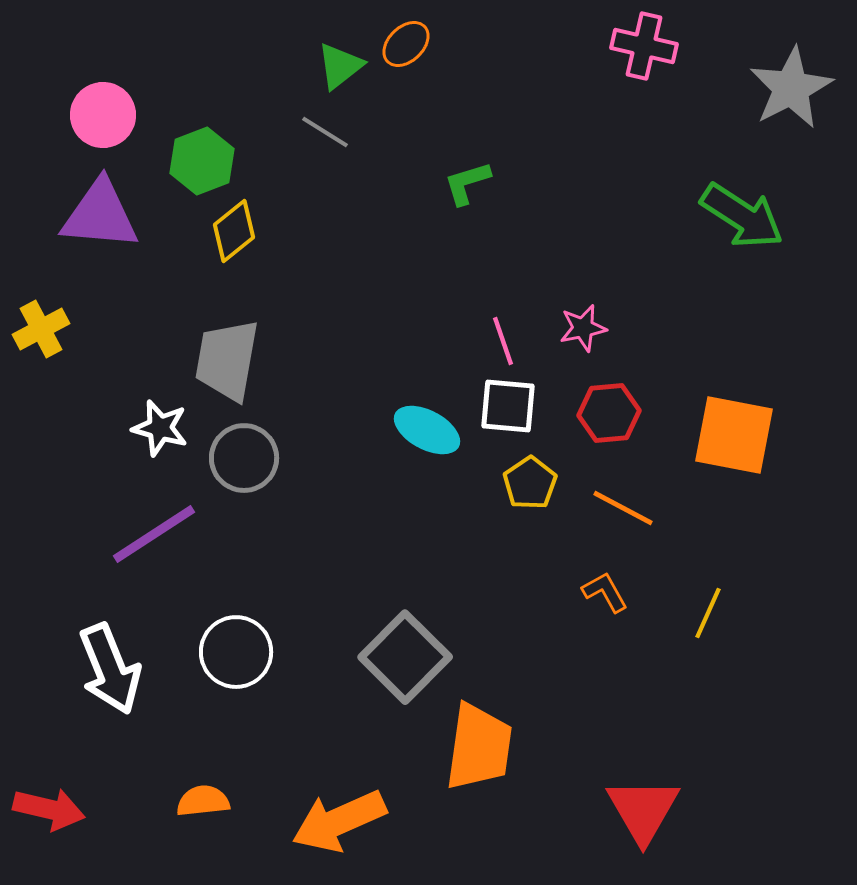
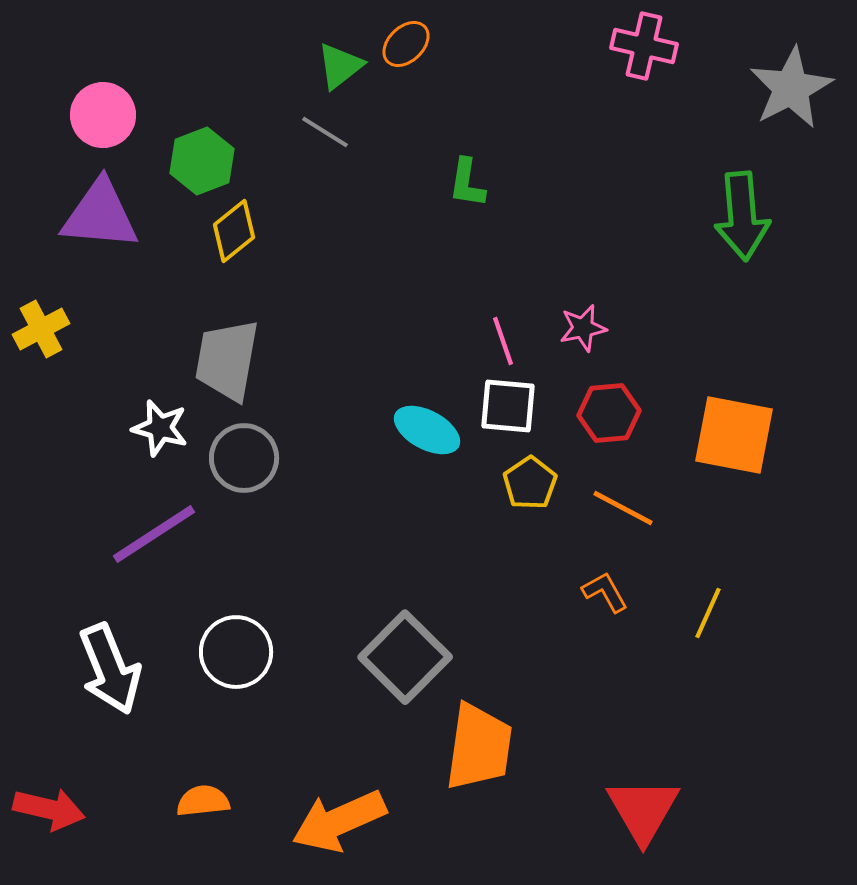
green L-shape: rotated 64 degrees counterclockwise
green arrow: rotated 52 degrees clockwise
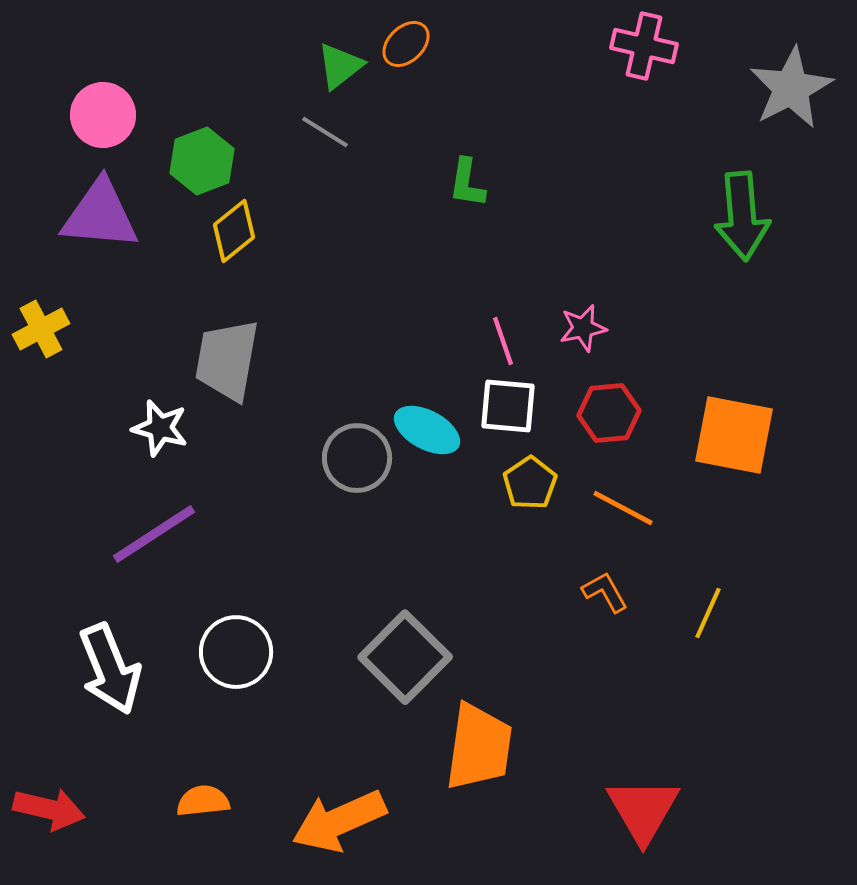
gray circle: moved 113 px right
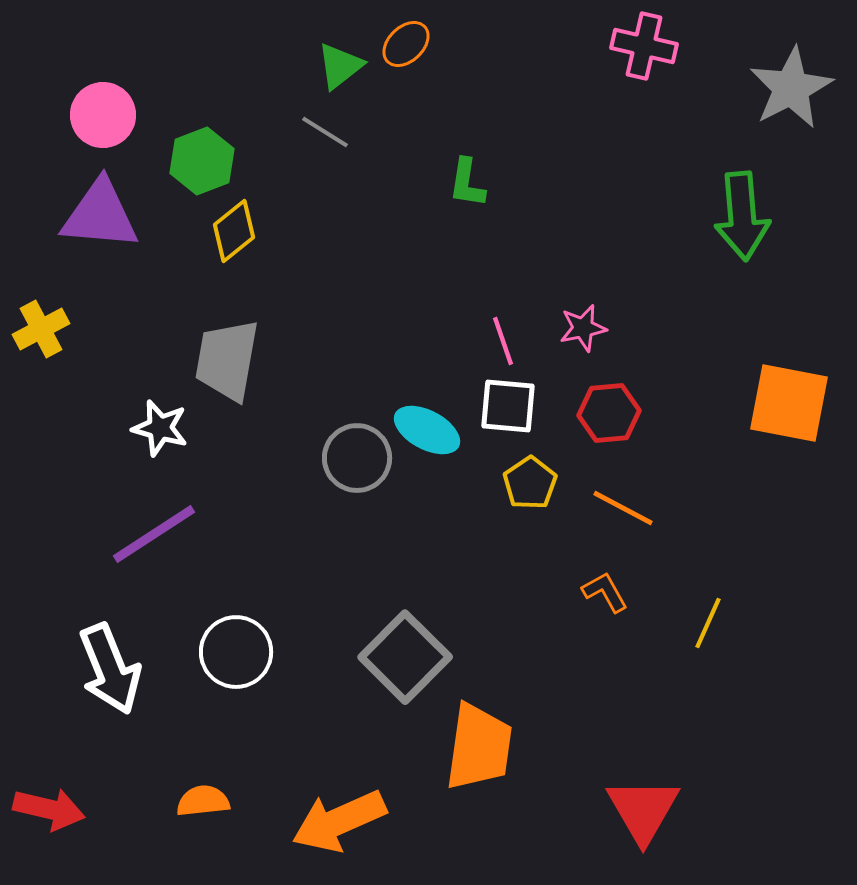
orange square: moved 55 px right, 32 px up
yellow line: moved 10 px down
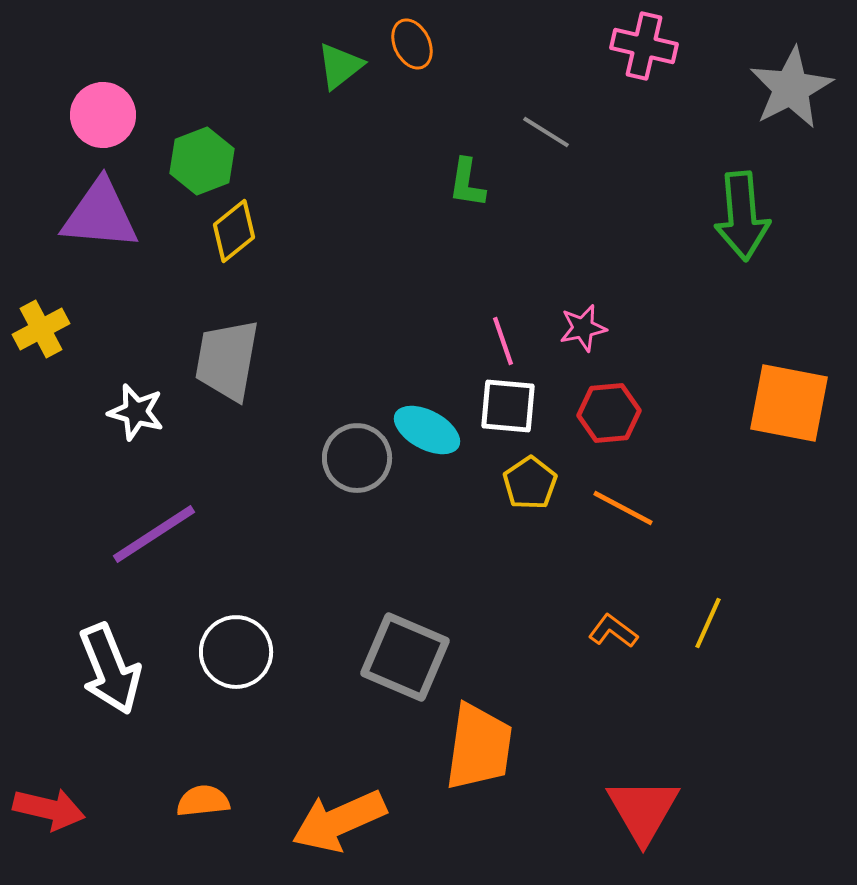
orange ellipse: moved 6 px right; rotated 72 degrees counterclockwise
gray line: moved 221 px right
white star: moved 24 px left, 16 px up
orange L-shape: moved 8 px right, 39 px down; rotated 24 degrees counterclockwise
gray square: rotated 22 degrees counterclockwise
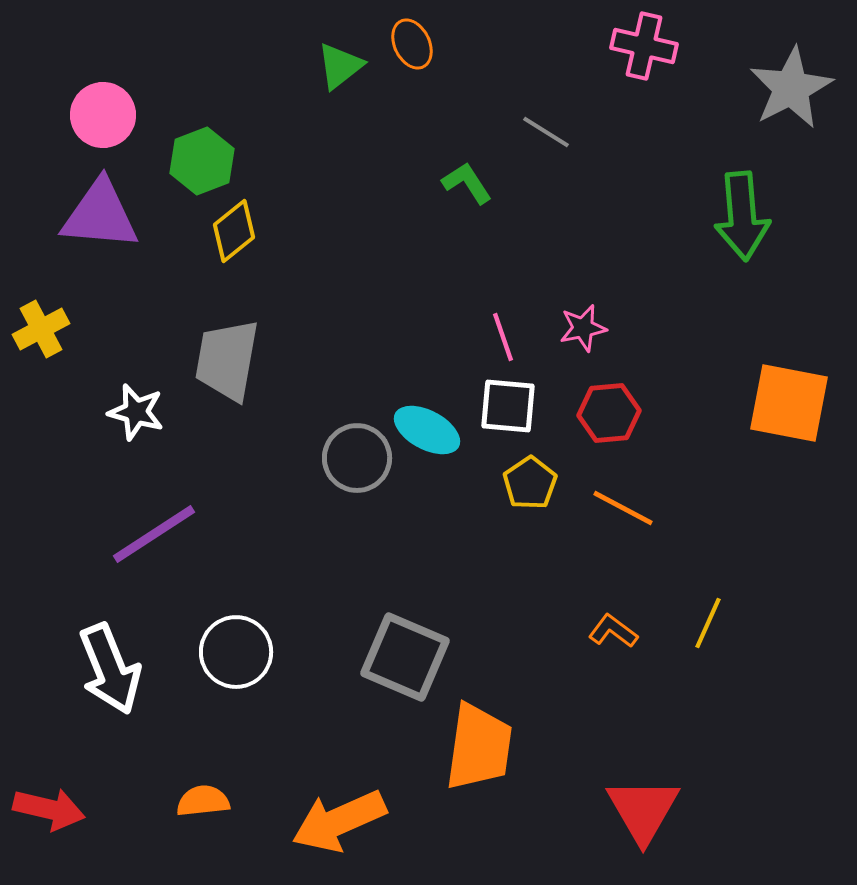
green L-shape: rotated 138 degrees clockwise
pink line: moved 4 px up
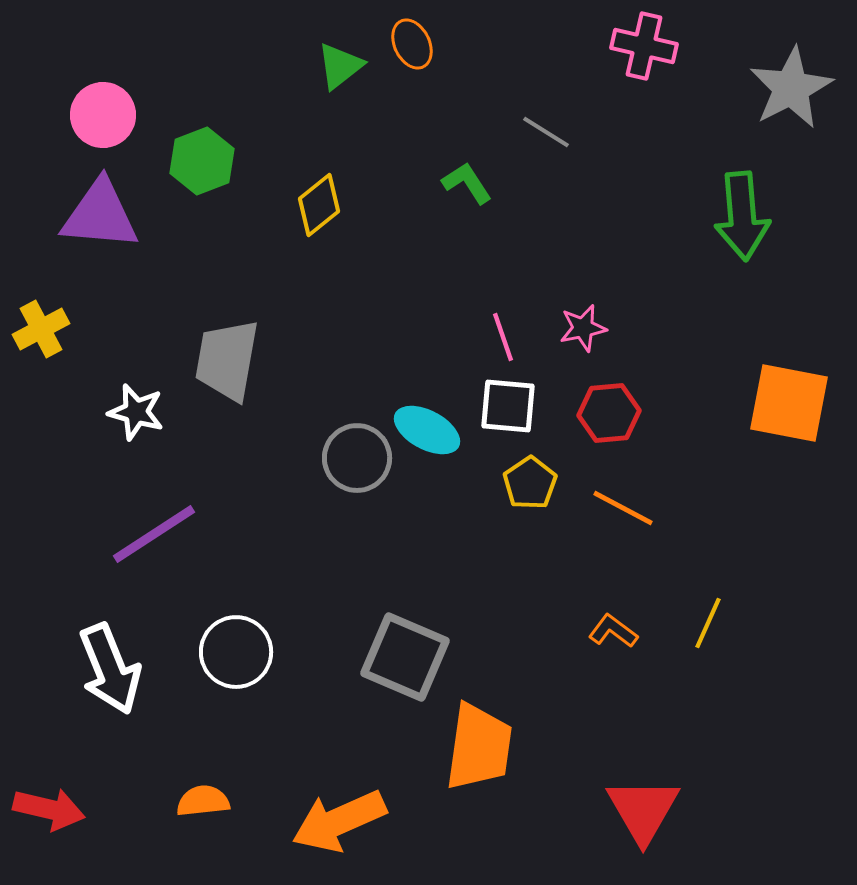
yellow diamond: moved 85 px right, 26 px up
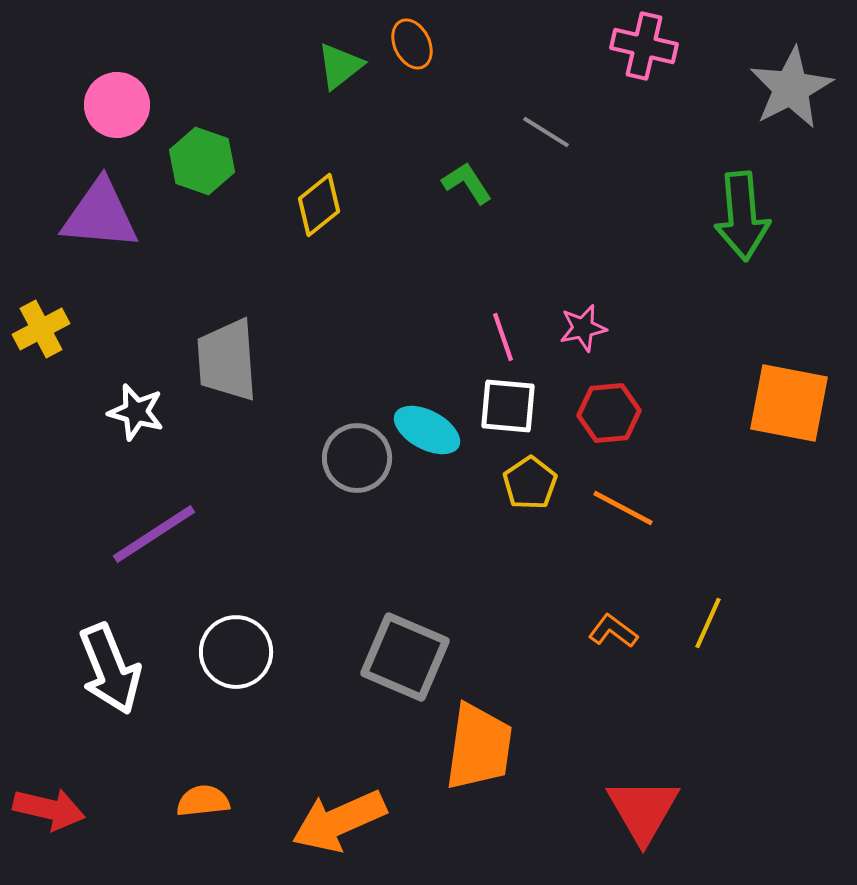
pink circle: moved 14 px right, 10 px up
green hexagon: rotated 20 degrees counterclockwise
gray trapezoid: rotated 14 degrees counterclockwise
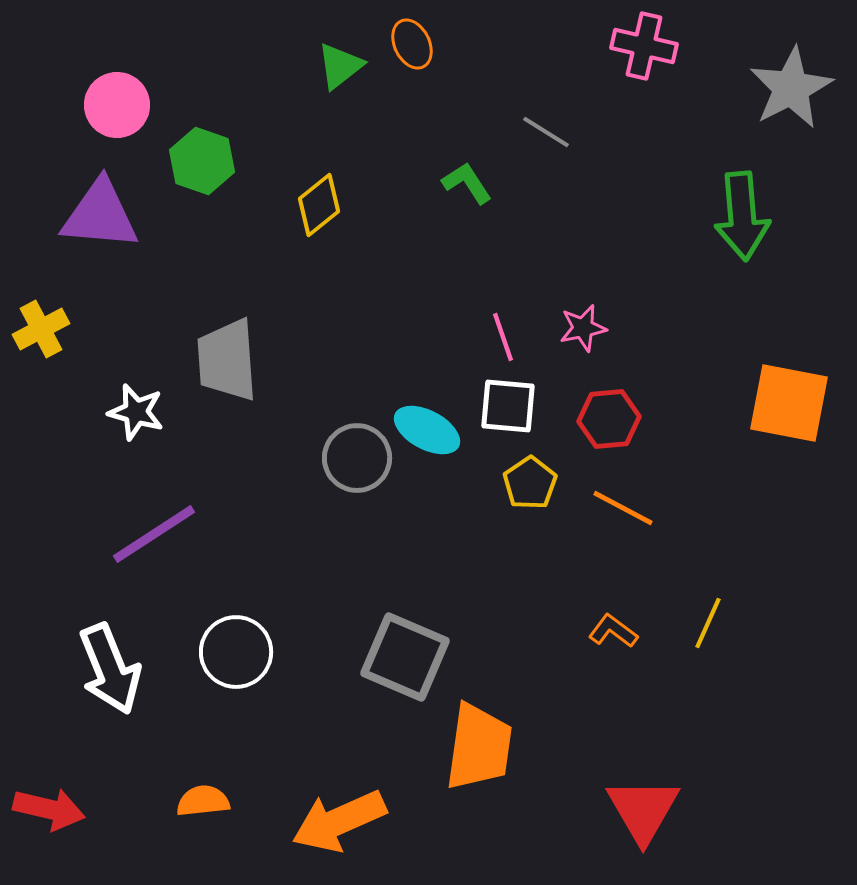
red hexagon: moved 6 px down
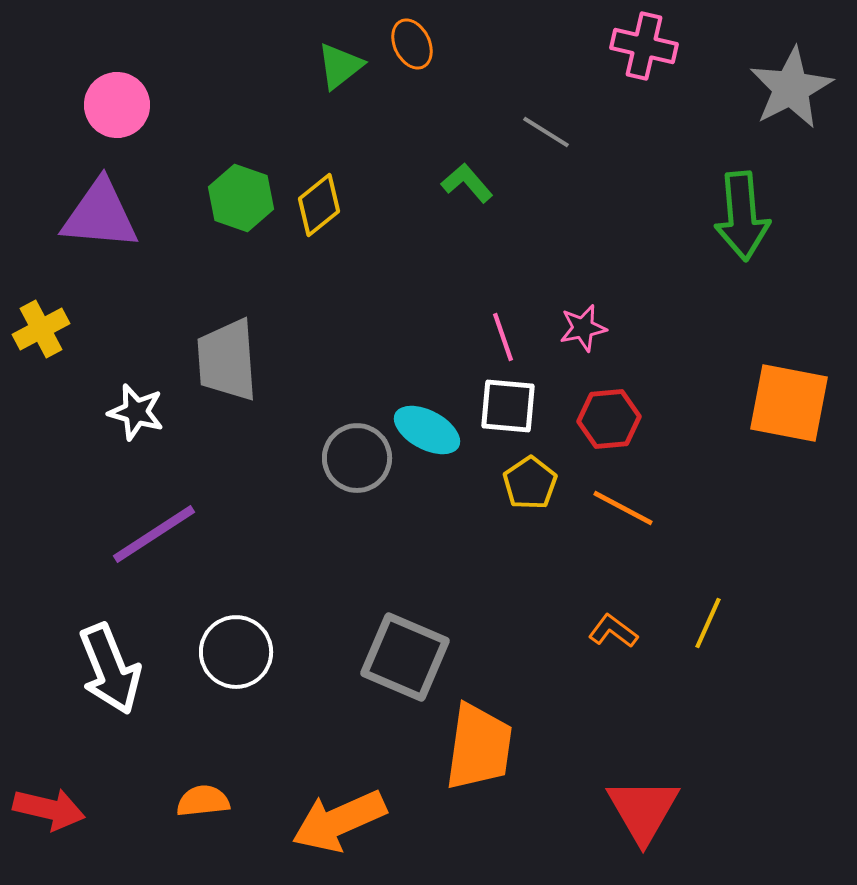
green hexagon: moved 39 px right, 37 px down
green L-shape: rotated 8 degrees counterclockwise
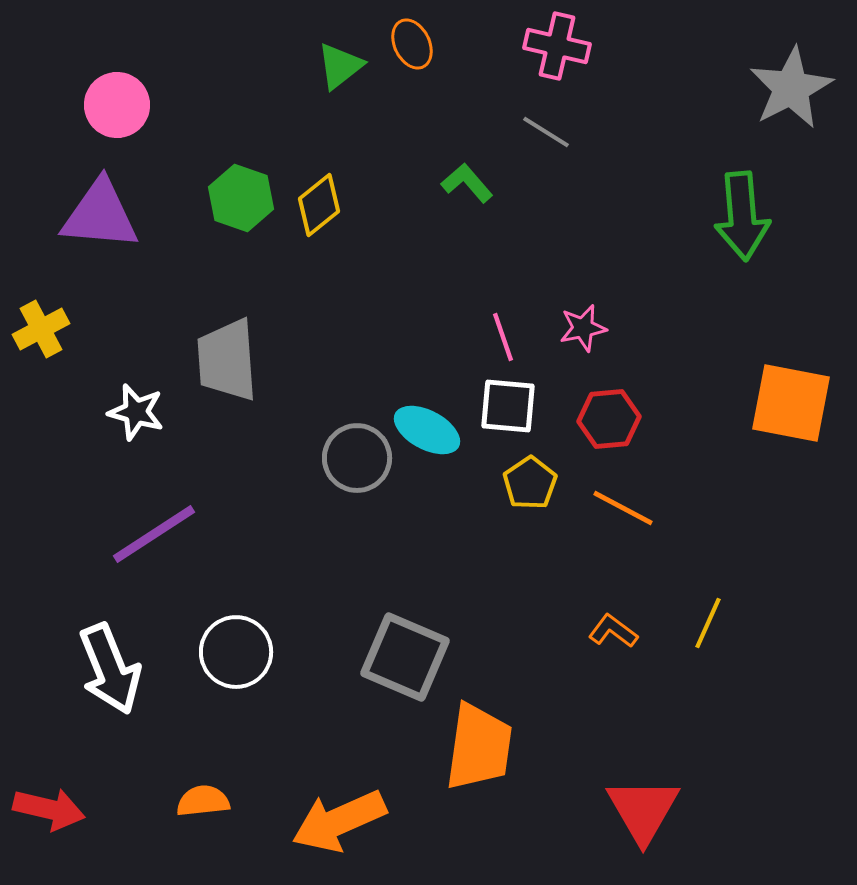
pink cross: moved 87 px left
orange square: moved 2 px right
